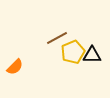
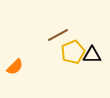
brown line: moved 1 px right, 3 px up
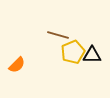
brown line: rotated 45 degrees clockwise
orange semicircle: moved 2 px right, 2 px up
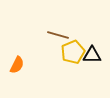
orange semicircle: rotated 18 degrees counterclockwise
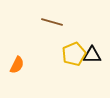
brown line: moved 6 px left, 13 px up
yellow pentagon: moved 1 px right, 2 px down
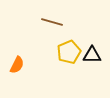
yellow pentagon: moved 5 px left, 2 px up
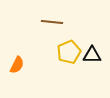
brown line: rotated 10 degrees counterclockwise
